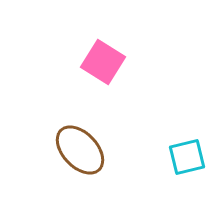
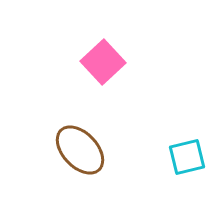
pink square: rotated 15 degrees clockwise
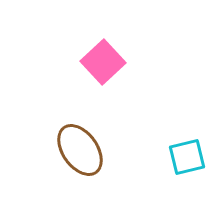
brown ellipse: rotated 8 degrees clockwise
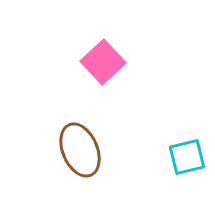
brown ellipse: rotated 12 degrees clockwise
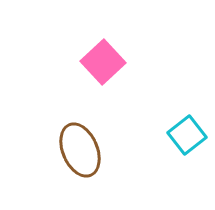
cyan square: moved 22 px up; rotated 24 degrees counterclockwise
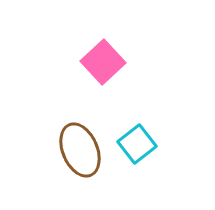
cyan square: moved 50 px left, 9 px down
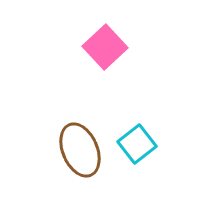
pink square: moved 2 px right, 15 px up
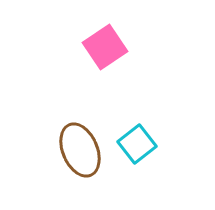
pink square: rotated 9 degrees clockwise
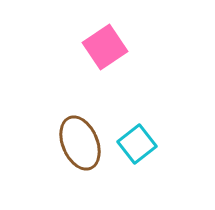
brown ellipse: moved 7 px up
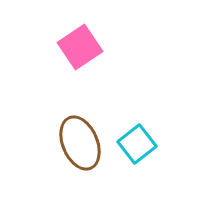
pink square: moved 25 px left
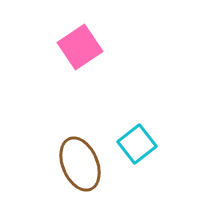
brown ellipse: moved 21 px down
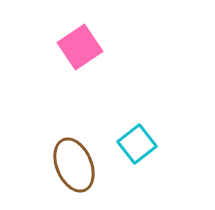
brown ellipse: moved 6 px left, 1 px down
